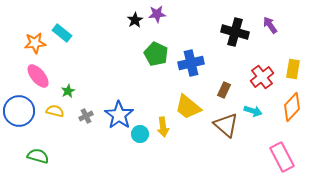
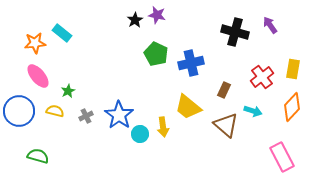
purple star: moved 1 px down; rotated 18 degrees clockwise
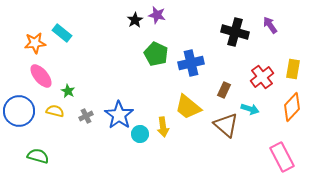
pink ellipse: moved 3 px right
green star: rotated 16 degrees counterclockwise
cyan arrow: moved 3 px left, 2 px up
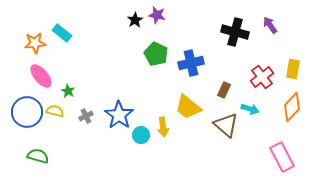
blue circle: moved 8 px right, 1 px down
cyan circle: moved 1 px right, 1 px down
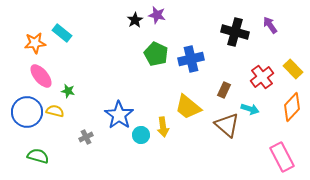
blue cross: moved 4 px up
yellow rectangle: rotated 54 degrees counterclockwise
green star: rotated 16 degrees counterclockwise
gray cross: moved 21 px down
brown triangle: moved 1 px right
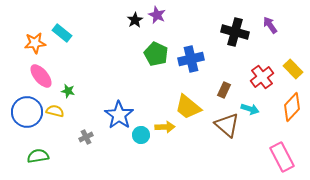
purple star: rotated 12 degrees clockwise
yellow arrow: moved 2 px right; rotated 84 degrees counterclockwise
green semicircle: rotated 25 degrees counterclockwise
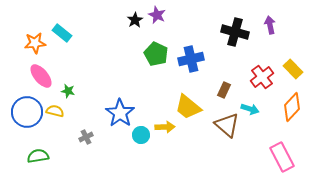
purple arrow: rotated 24 degrees clockwise
blue star: moved 1 px right, 2 px up
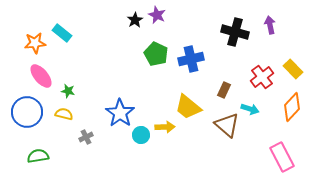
yellow semicircle: moved 9 px right, 3 px down
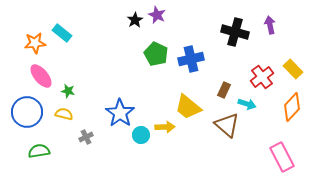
cyan arrow: moved 3 px left, 5 px up
green semicircle: moved 1 px right, 5 px up
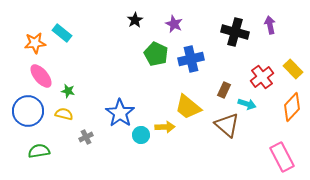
purple star: moved 17 px right, 9 px down
blue circle: moved 1 px right, 1 px up
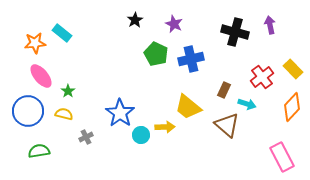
green star: rotated 24 degrees clockwise
